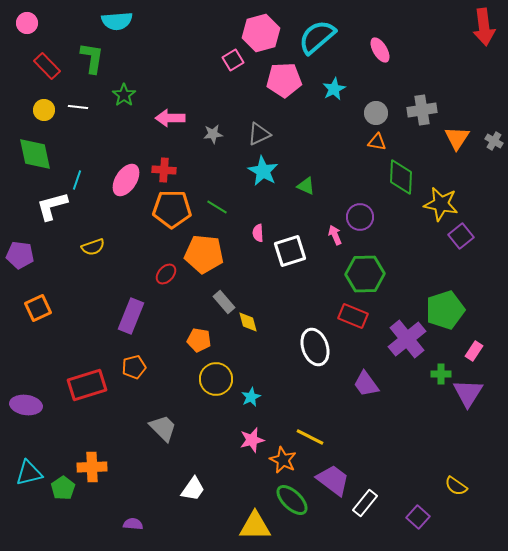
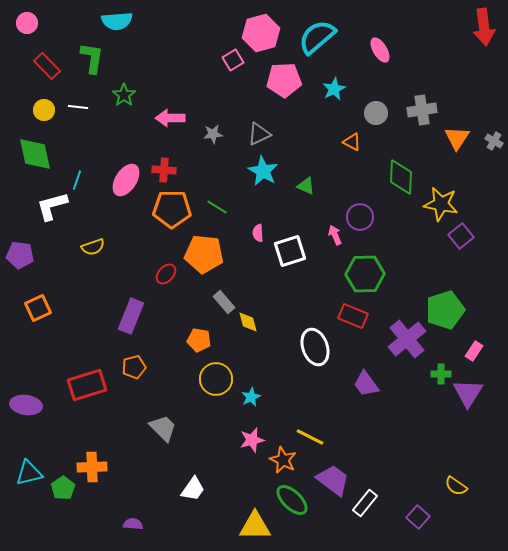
orange triangle at (377, 142): moved 25 px left; rotated 18 degrees clockwise
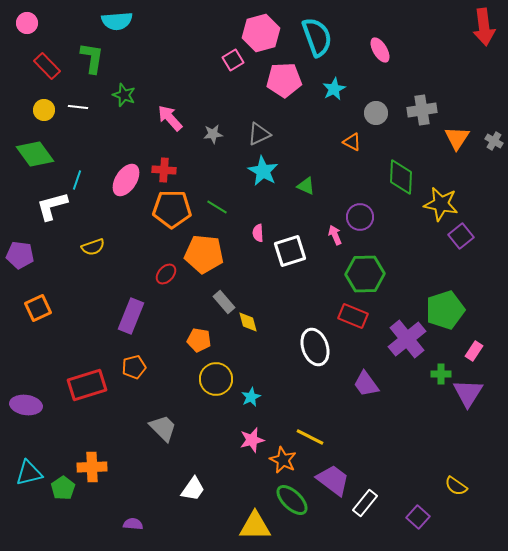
cyan semicircle at (317, 37): rotated 111 degrees clockwise
green star at (124, 95): rotated 15 degrees counterclockwise
pink arrow at (170, 118): rotated 48 degrees clockwise
green diamond at (35, 154): rotated 24 degrees counterclockwise
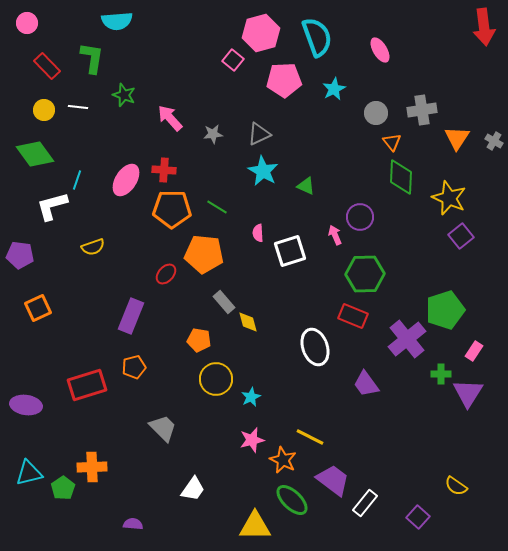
pink square at (233, 60): rotated 20 degrees counterclockwise
orange triangle at (352, 142): moved 40 px right; rotated 24 degrees clockwise
yellow star at (441, 204): moved 8 px right, 6 px up; rotated 12 degrees clockwise
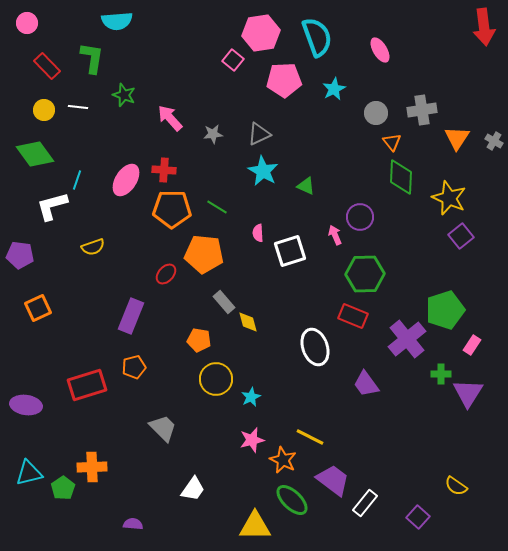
pink hexagon at (261, 33): rotated 6 degrees clockwise
pink rectangle at (474, 351): moved 2 px left, 6 px up
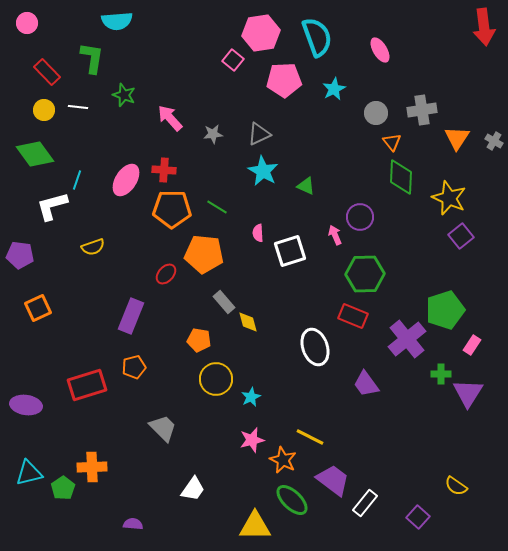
red rectangle at (47, 66): moved 6 px down
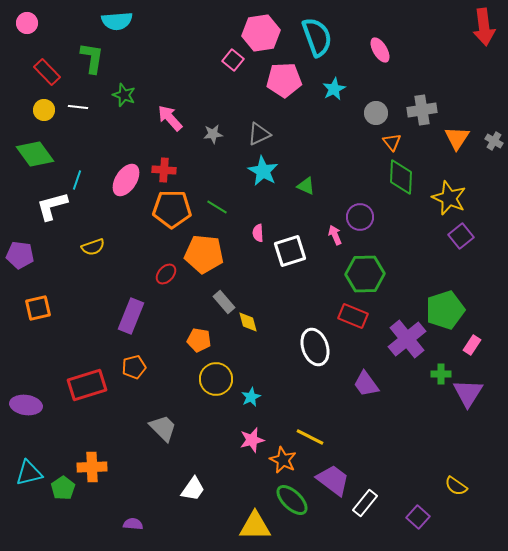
orange square at (38, 308): rotated 12 degrees clockwise
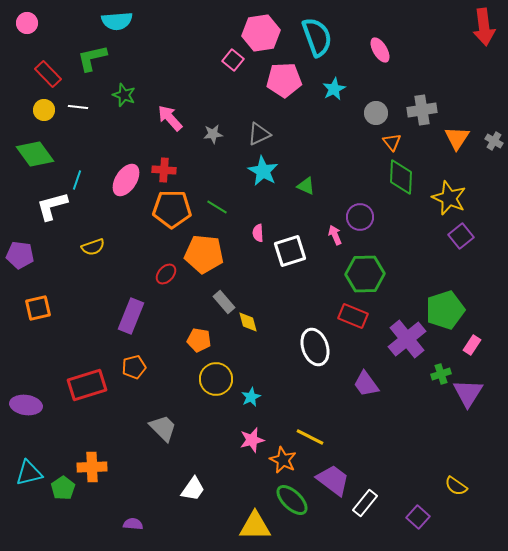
green L-shape at (92, 58): rotated 112 degrees counterclockwise
red rectangle at (47, 72): moved 1 px right, 2 px down
green cross at (441, 374): rotated 18 degrees counterclockwise
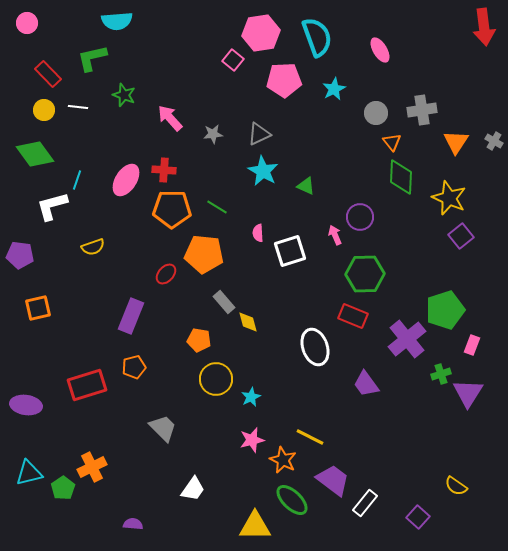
orange triangle at (457, 138): moved 1 px left, 4 px down
pink rectangle at (472, 345): rotated 12 degrees counterclockwise
orange cross at (92, 467): rotated 24 degrees counterclockwise
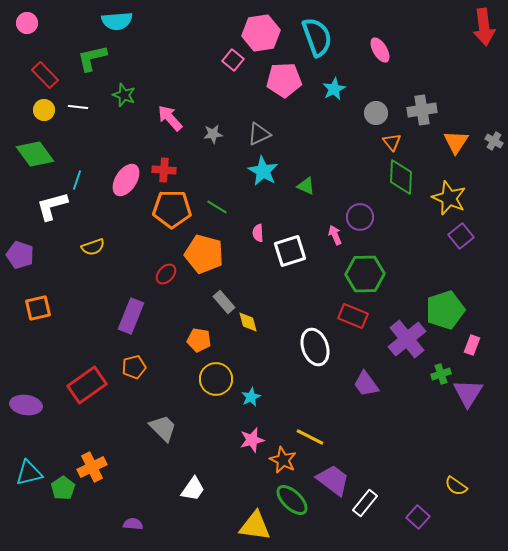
red rectangle at (48, 74): moved 3 px left, 1 px down
orange pentagon at (204, 254): rotated 9 degrees clockwise
purple pentagon at (20, 255): rotated 12 degrees clockwise
red rectangle at (87, 385): rotated 18 degrees counterclockwise
yellow triangle at (255, 526): rotated 8 degrees clockwise
